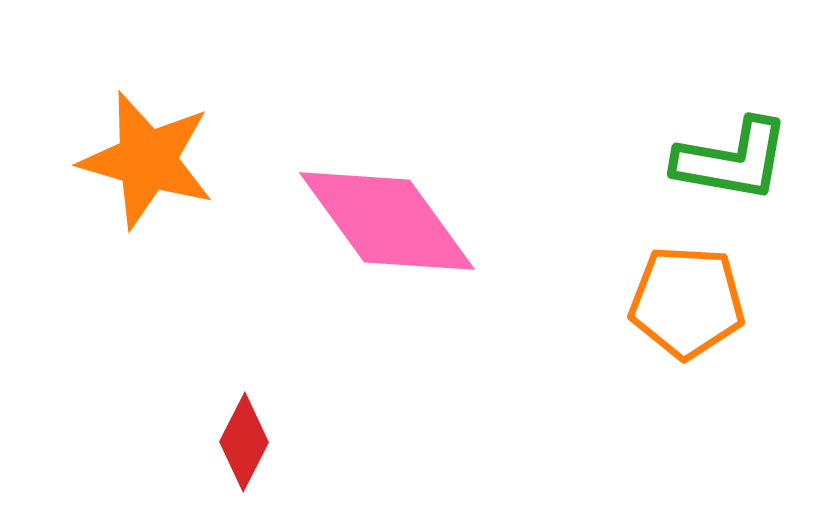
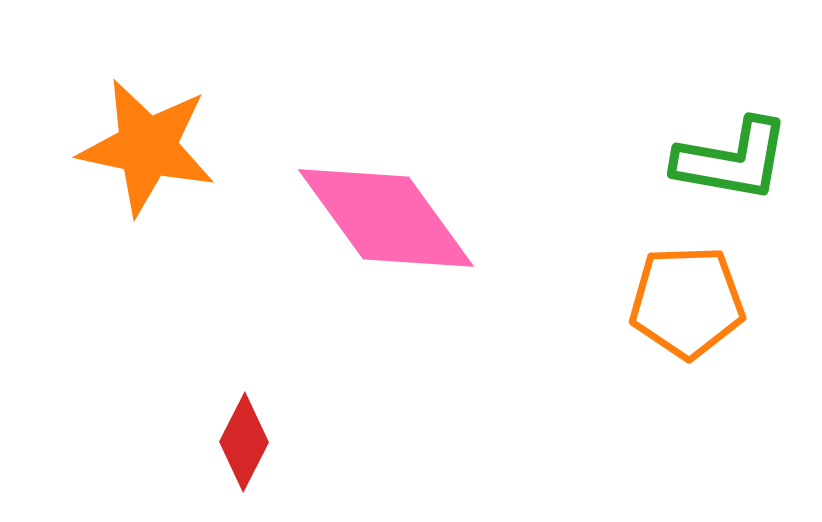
orange star: moved 13 px up; rotated 4 degrees counterclockwise
pink diamond: moved 1 px left, 3 px up
orange pentagon: rotated 5 degrees counterclockwise
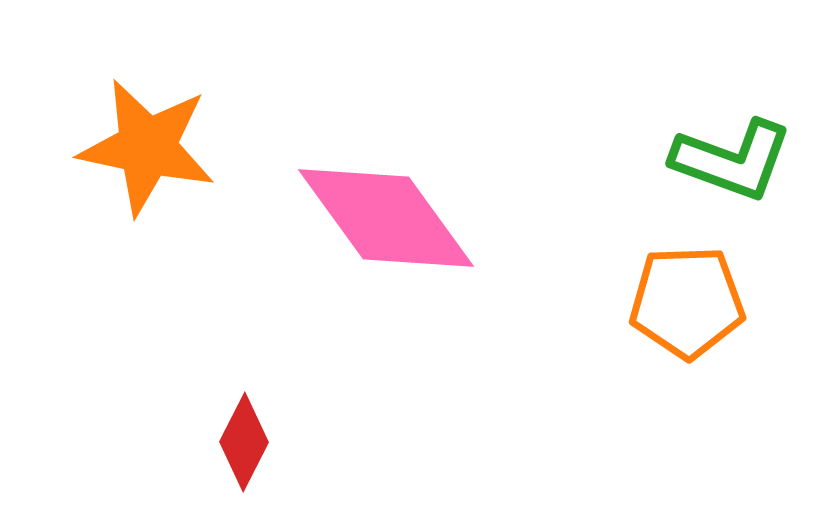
green L-shape: rotated 10 degrees clockwise
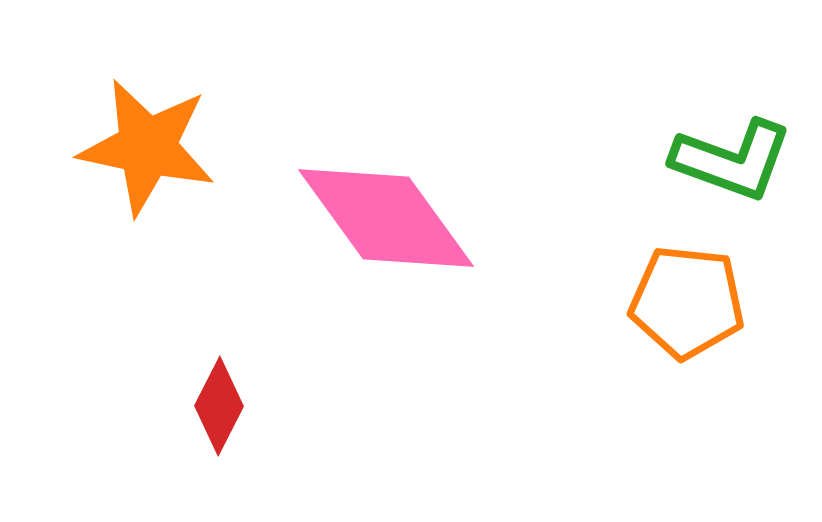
orange pentagon: rotated 8 degrees clockwise
red diamond: moved 25 px left, 36 px up
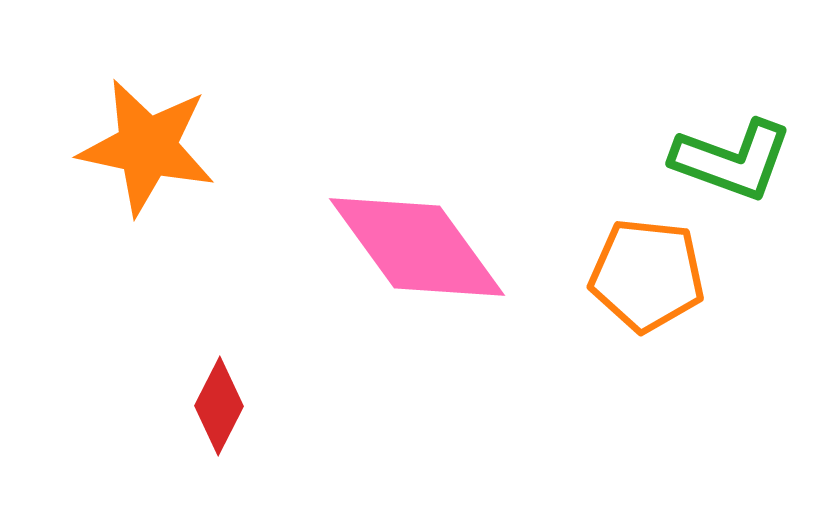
pink diamond: moved 31 px right, 29 px down
orange pentagon: moved 40 px left, 27 px up
